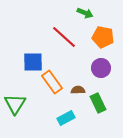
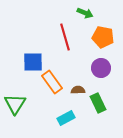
red line: moved 1 px right; rotated 32 degrees clockwise
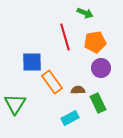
orange pentagon: moved 8 px left, 5 px down; rotated 20 degrees counterclockwise
blue square: moved 1 px left
cyan rectangle: moved 4 px right
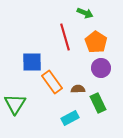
orange pentagon: moved 1 px right; rotated 30 degrees counterclockwise
brown semicircle: moved 1 px up
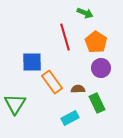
green rectangle: moved 1 px left
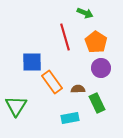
green triangle: moved 1 px right, 2 px down
cyan rectangle: rotated 18 degrees clockwise
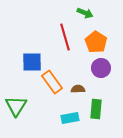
green rectangle: moved 1 px left, 6 px down; rotated 30 degrees clockwise
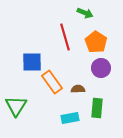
green rectangle: moved 1 px right, 1 px up
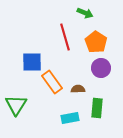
green triangle: moved 1 px up
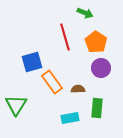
blue square: rotated 15 degrees counterclockwise
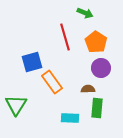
brown semicircle: moved 10 px right
cyan rectangle: rotated 12 degrees clockwise
